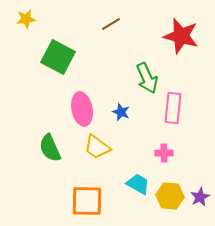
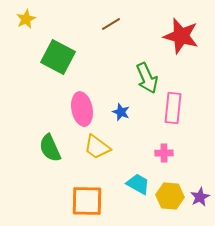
yellow star: rotated 18 degrees counterclockwise
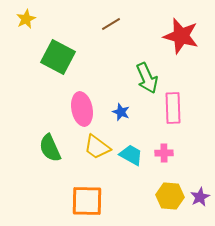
pink rectangle: rotated 8 degrees counterclockwise
cyan trapezoid: moved 7 px left, 29 px up
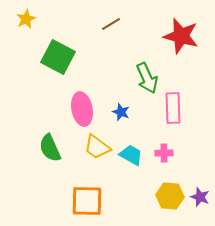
purple star: rotated 24 degrees counterclockwise
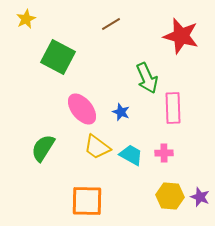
pink ellipse: rotated 28 degrees counterclockwise
green semicircle: moved 7 px left; rotated 56 degrees clockwise
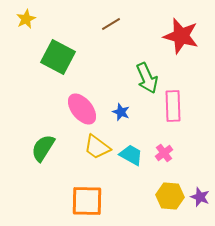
pink rectangle: moved 2 px up
pink cross: rotated 36 degrees counterclockwise
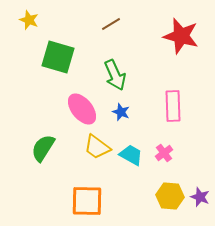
yellow star: moved 3 px right, 1 px down; rotated 24 degrees counterclockwise
green square: rotated 12 degrees counterclockwise
green arrow: moved 32 px left, 3 px up
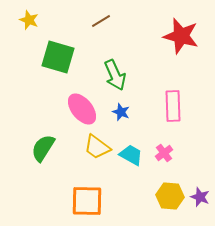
brown line: moved 10 px left, 3 px up
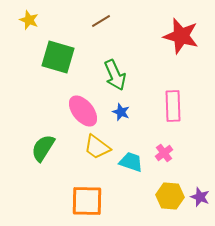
pink ellipse: moved 1 px right, 2 px down
cyan trapezoid: moved 7 px down; rotated 10 degrees counterclockwise
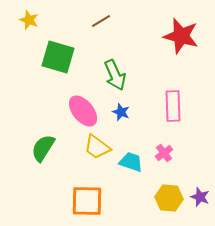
yellow hexagon: moved 1 px left, 2 px down
